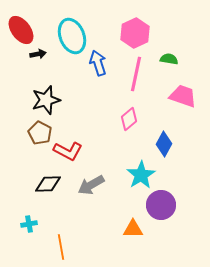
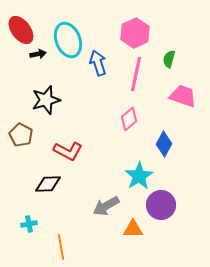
cyan ellipse: moved 4 px left, 4 px down
green semicircle: rotated 84 degrees counterclockwise
brown pentagon: moved 19 px left, 2 px down
cyan star: moved 2 px left, 1 px down
gray arrow: moved 15 px right, 21 px down
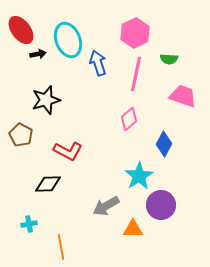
green semicircle: rotated 102 degrees counterclockwise
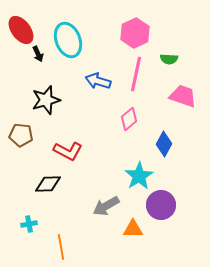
black arrow: rotated 77 degrees clockwise
blue arrow: moved 18 px down; rotated 55 degrees counterclockwise
brown pentagon: rotated 20 degrees counterclockwise
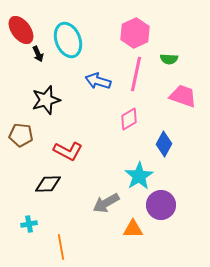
pink diamond: rotated 10 degrees clockwise
gray arrow: moved 3 px up
